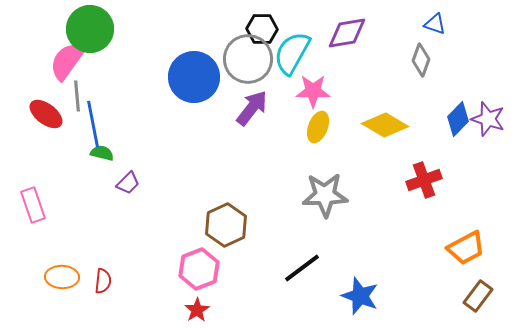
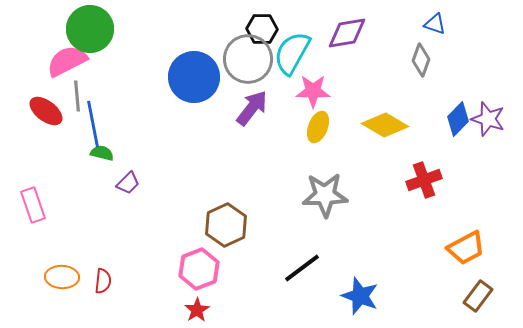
pink semicircle: rotated 27 degrees clockwise
red ellipse: moved 3 px up
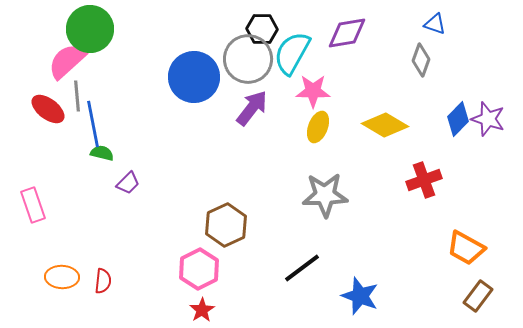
pink semicircle: rotated 15 degrees counterclockwise
red ellipse: moved 2 px right, 2 px up
orange trapezoid: rotated 57 degrees clockwise
pink hexagon: rotated 6 degrees counterclockwise
red star: moved 5 px right
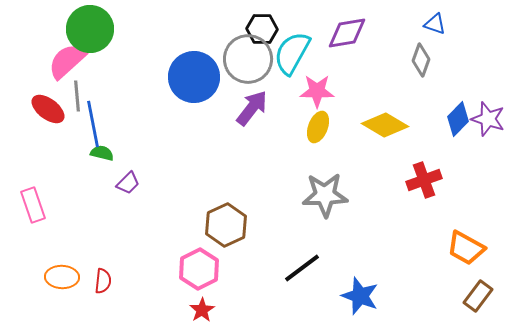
pink star: moved 4 px right
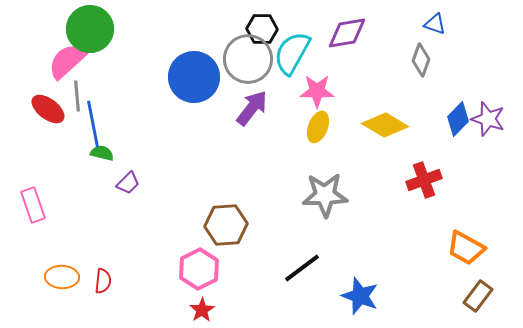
brown hexagon: rotated 21 degrees clockwise
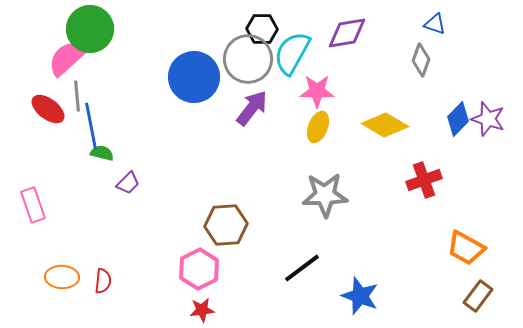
pink semicircle: moved 3 px up
blue line: moved 2 px left, 2 px down
red star: rotated 25 degrees clockwise
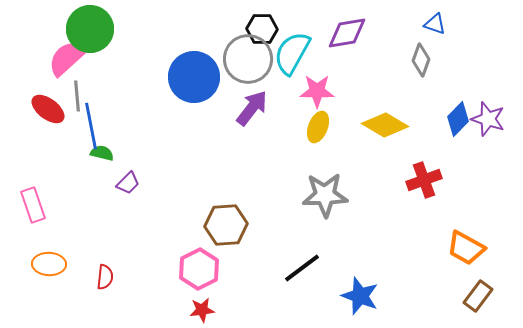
orange ellipse: moved 13 px left, 13 px up
red semicircle: moved 2 px right, 4 px up
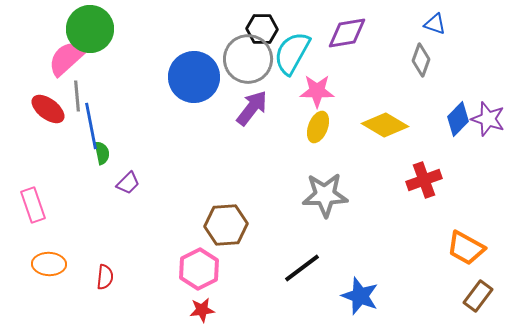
green semicircle: rotated 65 degrees clockwise
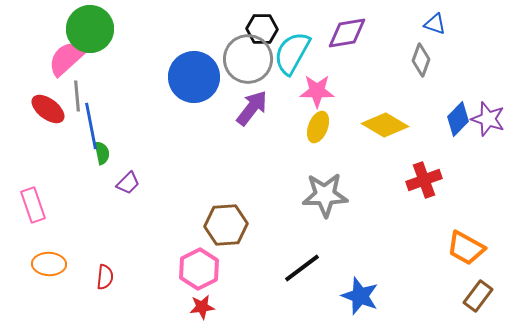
red star: moved 3 px up
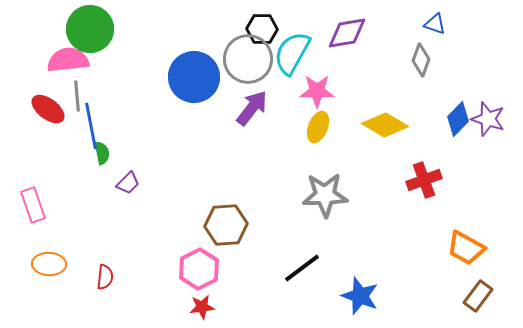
pink semicircle: moved 1 px right, 2 px down; rotated 36 degrees clockwise
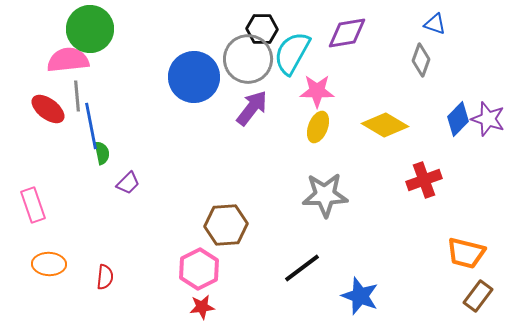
orange trapezoid: moved 5 px down; rotated 15 degrees counterclockwise
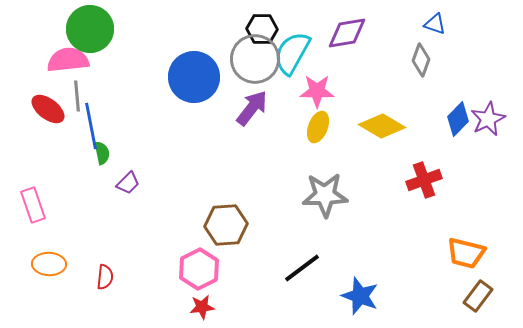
gray circle: moved 7 px right
purple star: rotated 28 degrees clockwise
yellow diamond: moved 3 px left, 1 px down
